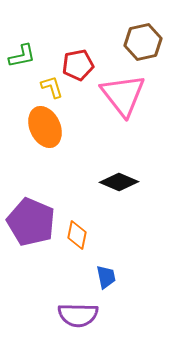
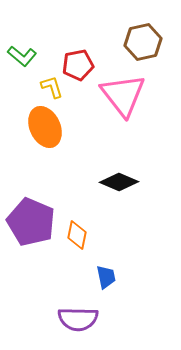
green L-shape: rotated 52 degrees clockwise
purple semicircle: moved 4 px down
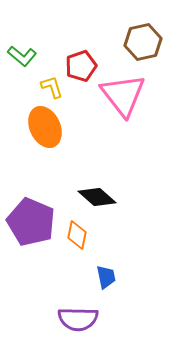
red pentagon: moved 3 px right, 1 px down; rotated 8 degrees counterclockwise
black diamond: moved 22 px left, 15 px down; rotated 18 degrees clockwise
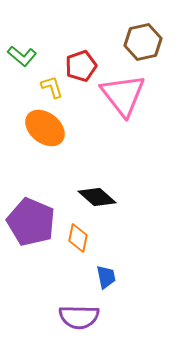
orange ellipse: moved 1 px down; rotated 27 degrees counterclockwise
orange diamond: moved 1 px right, 3 px down
purple semicircle: moved 1 px right, 2 px up
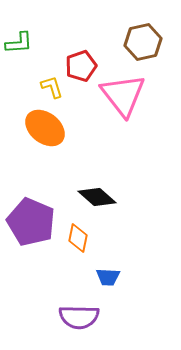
green L-shape: moved 3 px left, 13 px up; rotated 44 degrees counterclockwise
blue trapezoid: moved 2 px right; rotated 105 degrees clockwise
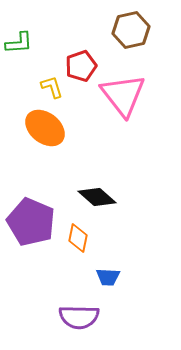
brown hexagon: moved 12 px left, 12 px up
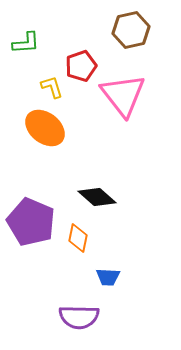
green L-shape: moved 7 px right
